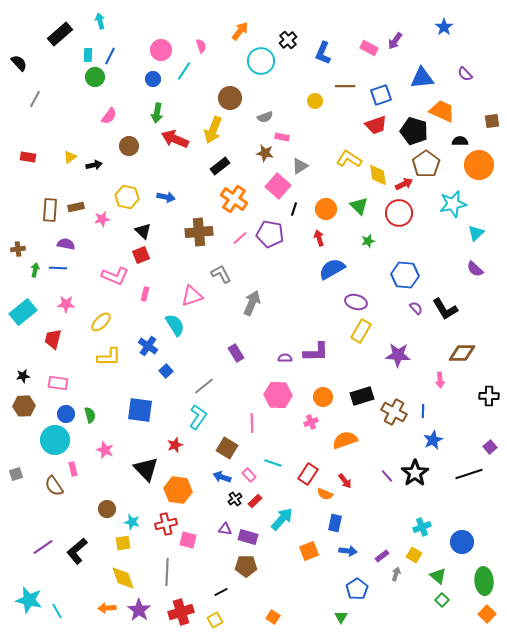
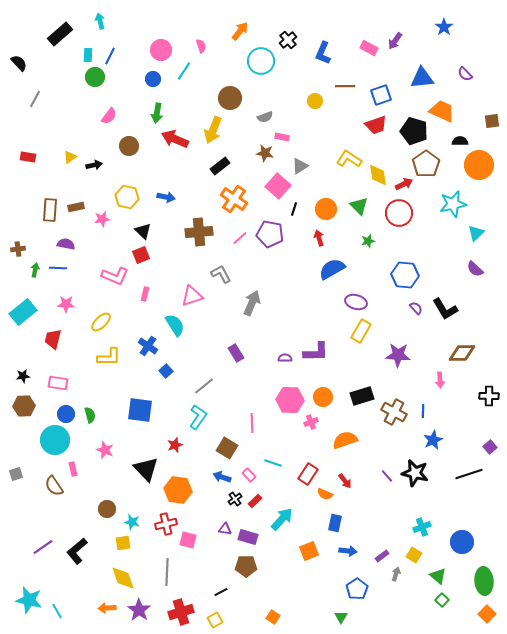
pink hexagon at (278, 395): moved 12 px right, 5 px down
black star at (415, 473): rotated 24 degrees counterclockwise
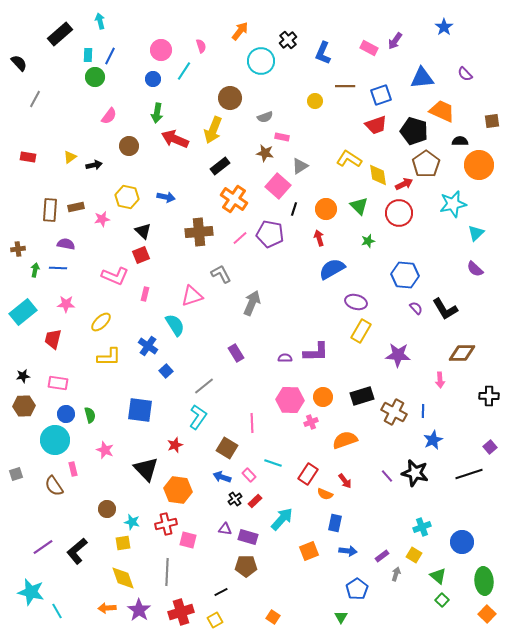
cyan star at (29, 600): moved 2 px right, 8 px up
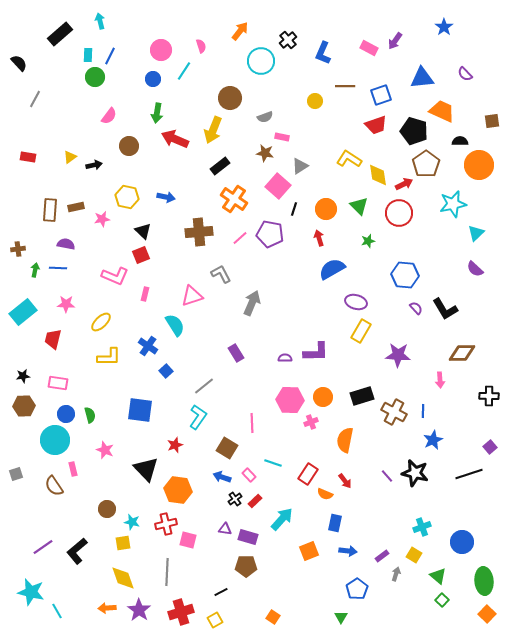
orange semicircle at (345, 440): rotated 60 degrees counterclockwise
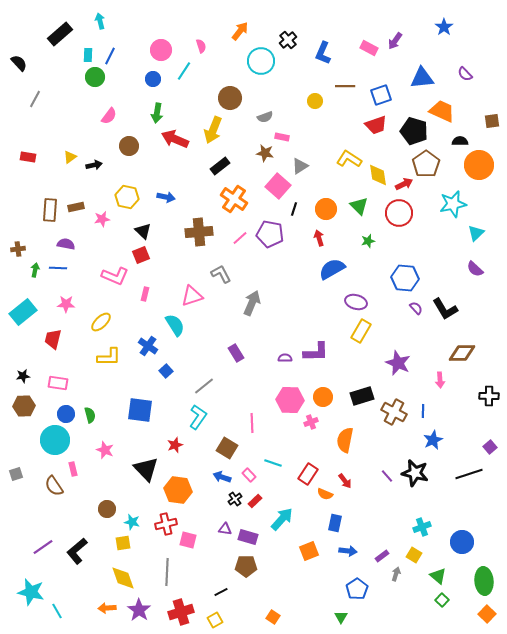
blue hexagon at (405, 275): moved 3 px down
purple star at (398, 355): moved 8 px down; rotated 20 degrees clockwise
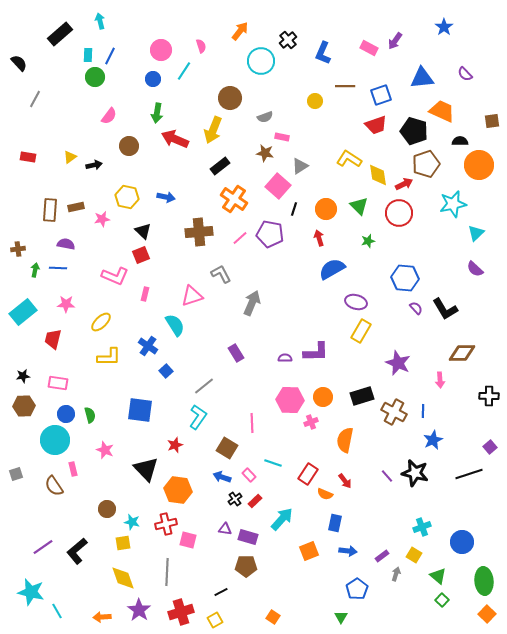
brown pentagon at (426, 164): rotated 16 degrees clockwise
orange arrow at (107, 608): moved 5 px left, 9 px down
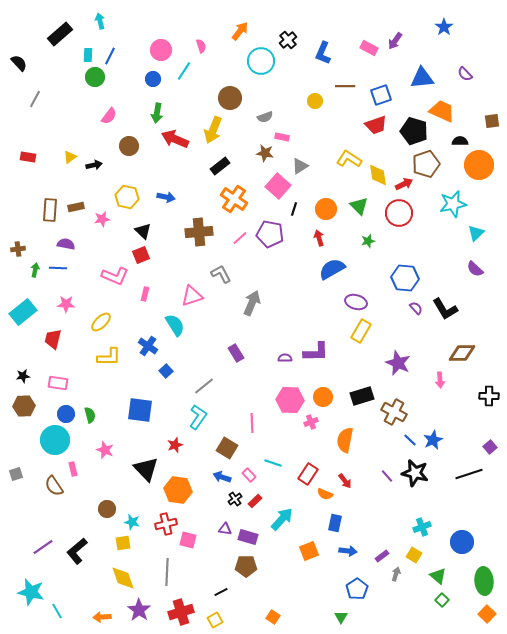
blue line at (423, 411): moved 13 px left, 29 px down; rotated 48 degrees counterclockwise
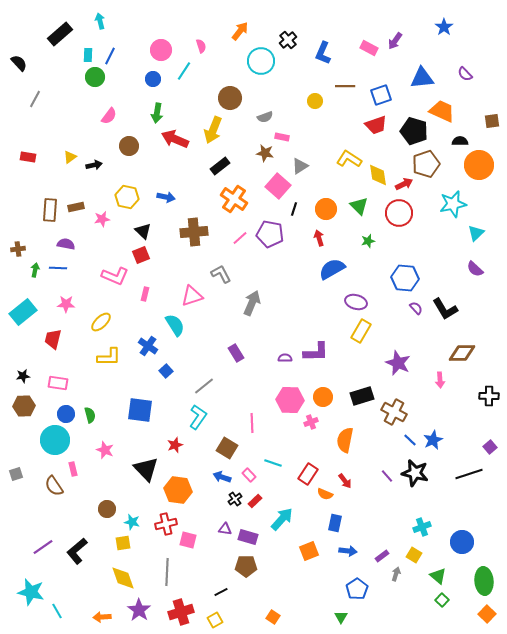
brown cross at (199, 232): moved 5 px left
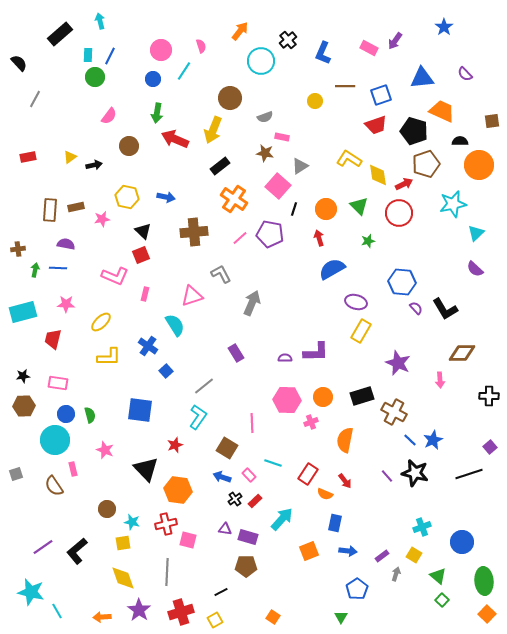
red rectangle at (28, 157): rotated 21 degrees counterclockwise
blue hexagon at (405, 278): moved 3 px left, 4 px down
cyan rectangle at (23, 312): rotated 24 degrees clockwise
pink hexagon at (290, 400): moved 3 px left
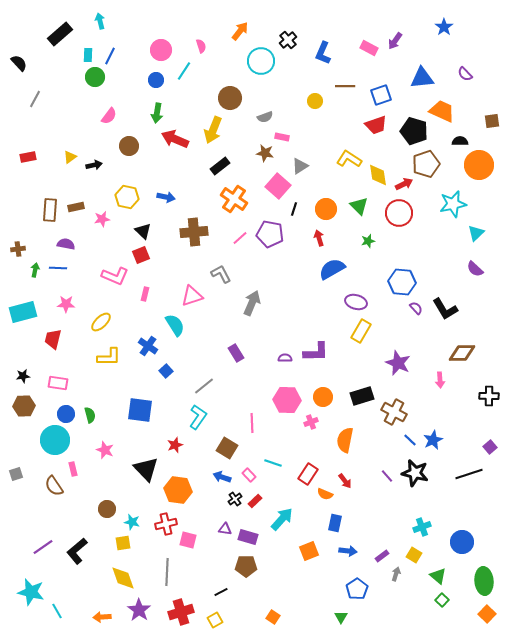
blue circle at (153, 79): moved 3 px right, 1 px down
